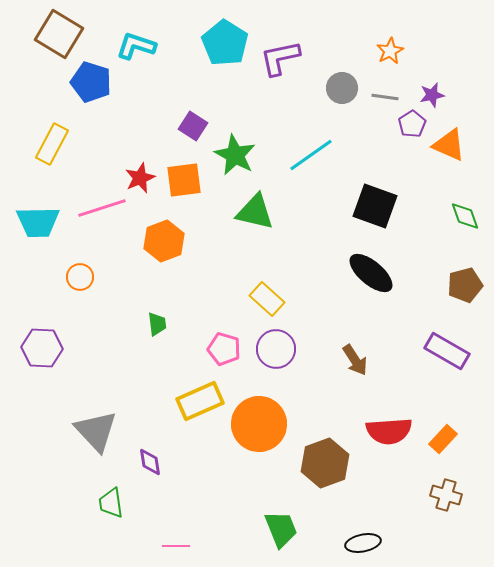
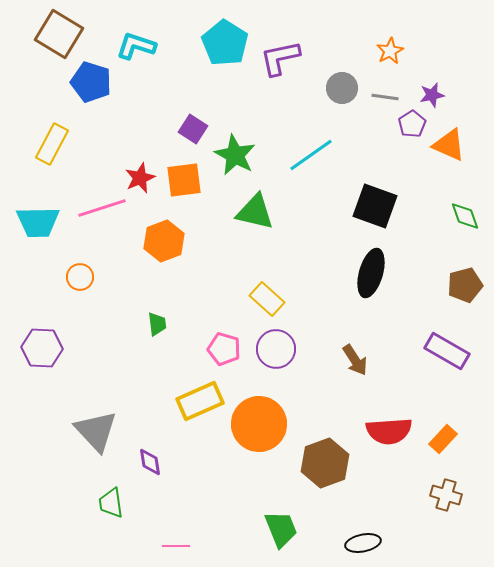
purple square at (193, 126): moved 3 px down
black ellipse at (371, 273): rotated 66 degrees clockwise
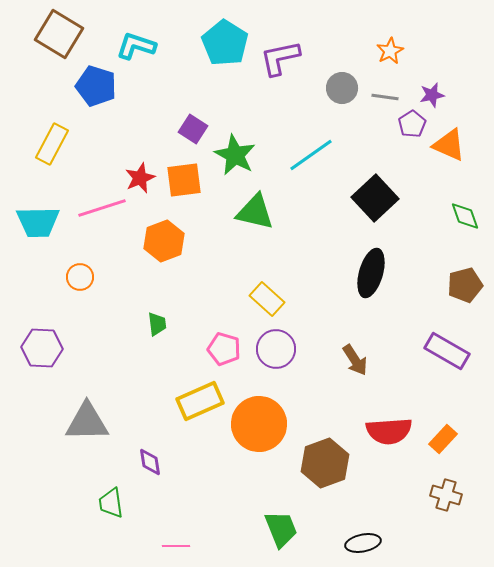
blue pentagon at (91, 82): moved 5 px right, 4 px down
black square at (375, 206): moved 8 px up; rotated 27 degrees clockwise
gray triangle at (96, 431): moved 9 px left, 9 px up; rotated 48 degrees counterclockwise
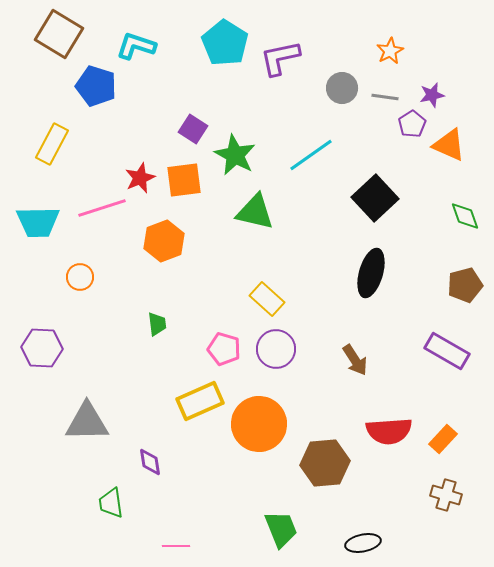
brown hexagon at (325, 463): rotated 15 degrees clockwise
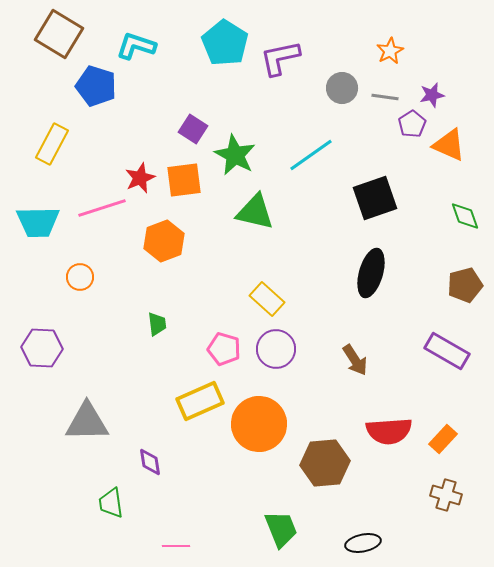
black square at (375, 198): rotated 24 degrees clockwise
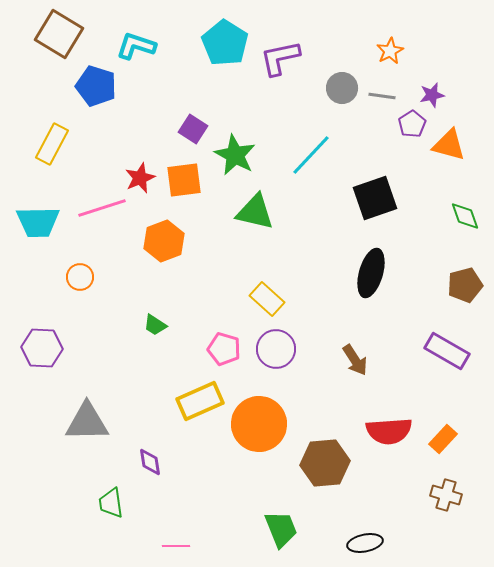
gray line at (385, 97): moved 3 px left, 1 px up
orange triangle at (449, 145): rotated 9 degrees counterclockwise
cyan line at (311, 155): rotated 12 degrees counterclockwise
green trapezoid at (157, 324): moved 2 px left, 1 px down; rotated 130 degrees clockwise
black ellipse at (363, 543): moved 2 px right
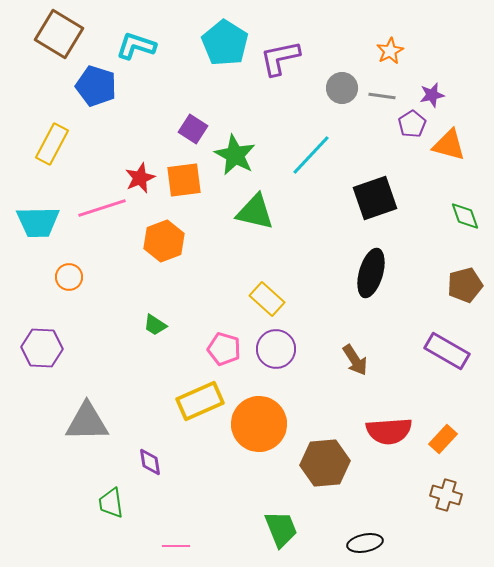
orange circle at (80, 277): moved 11 px left
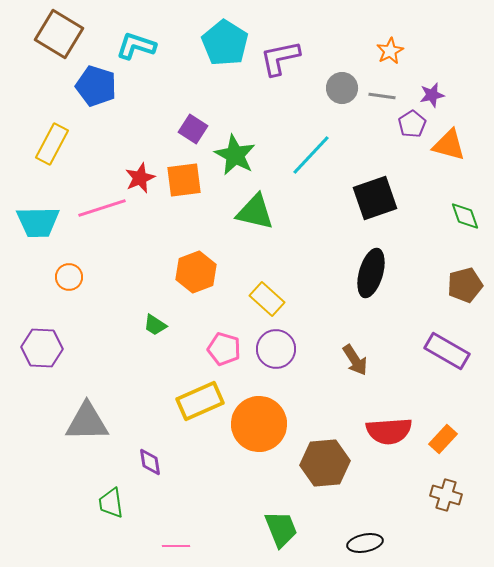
orange hexagon at (164, 241): moved 32 px right, 31 px down
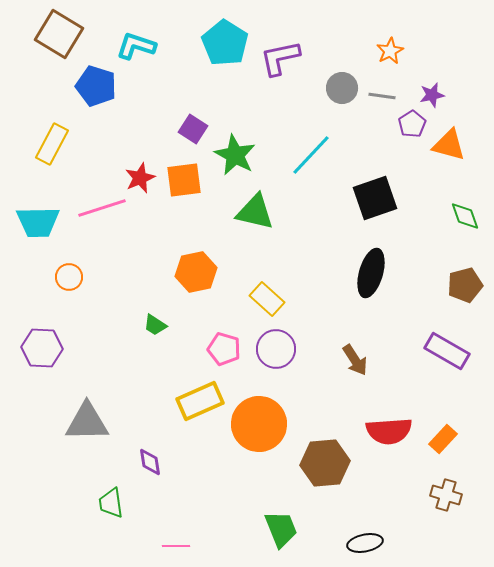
orange hexagon at (196, 272): rotated 9 degrees clockwise
